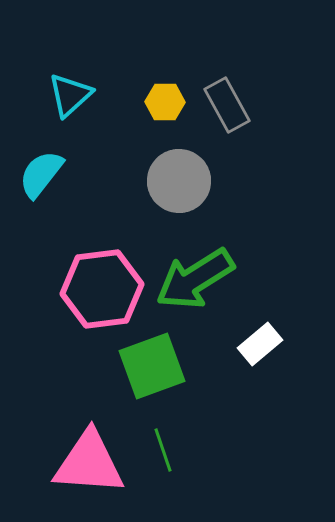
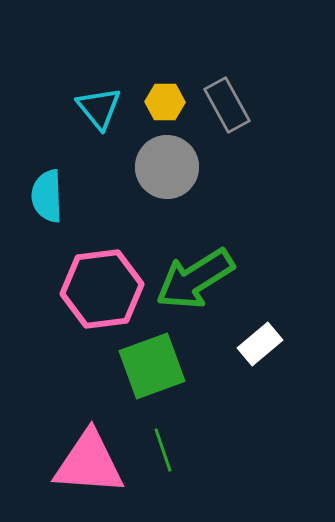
cyan triangle: moved 29 px right, 13 px down; rotated 27 degrees counterclockwise
cyan semicircle: moved 6 px right, 22 px down; rotated 40 degrees counterclockwise
gray circle: moved 12 px left, 14 px up
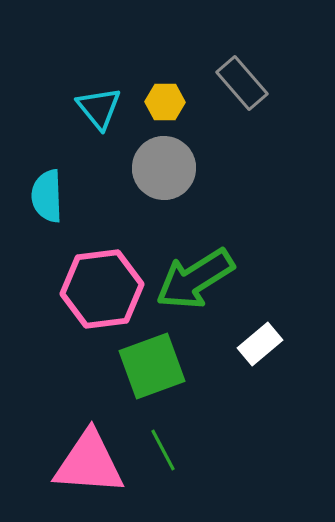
gray rectangle: moved 15 px right, 22 px up; rotated 12 degrees counterclockwise
gray circle: moved 3 px left, 1 px down
green line: rotated 9 degrees counterclockwise
